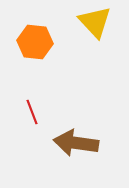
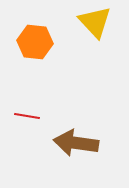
red line: moved 5 px left, 4 px down; rotated 60 degrees counterclockwise
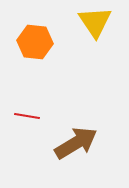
yellow triangle: rotated 9 degrees clockwise
brown arrow: rotated 141 degrees clockwise
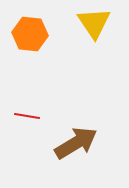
yellow triangle: moved 1 px left, 1 px down
orange hexagon: moved 5 px left, 8 px up
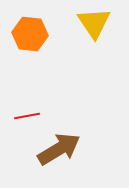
red line: rotated 20 degrees counterclockwise
brown arrow: moved 17 px left, 6 px down
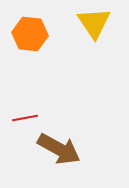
red line: moved 2 px left, 2 px down
brown arrow: rotated 60 degrees clockwise
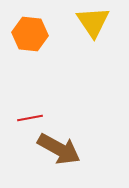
yellow triangle: moved 1 px left, 1 px up
red line: moved 5 px right
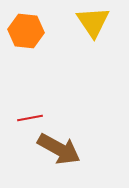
orange hexagon: moved 4 px left, 3 px up
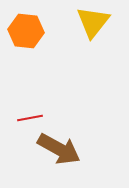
yellow triangle: rotated 12 degrees clockwise
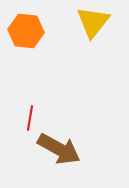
red line: rotated 70 degrees counterclockwise
